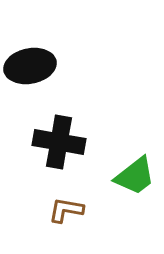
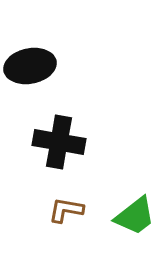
green trapezoid: moved 40 px down
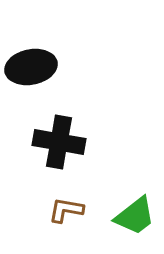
black ellipse: moved 1 px right, 1 px down
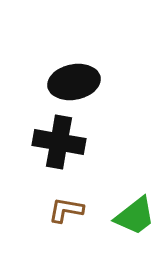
black ellipse: moved 43 px right, 15 px down
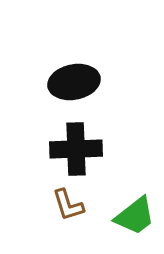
black cross: moved 17 px right, 7 px down; rotated 12 degrees counterclockwise
brown L-shape: moved 2 px right, 5 px up; rotated 117 degrees counterclockwise
